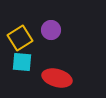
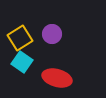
purple circle: moved 1 px right, 4 px down
cyan square: rotated 30 degrees clockwise
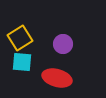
purple circle: moved 11 px right, 10 px down
cyan square: rotated 30 degrees counterclockwise
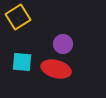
yellow square: moved 2 px left, 21 px up
red ellipse: moved 1 px left, 9 px up
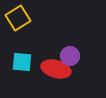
yellow square: moved 1 px down
purple circle: moved 7 px right, 12 px down
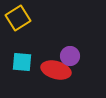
red ellipse: moved 1 px down
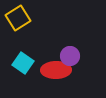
cyan square: moved 1 px right, 1 px down; rotated 30 degrees clockwise
red ellipse: rotated 16 degrees counterclockwise
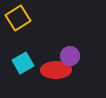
cyan square: rotated 25 degrees clockwise
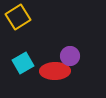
yellow square: moved 1 px up
red ellipse: moved 1 px left, 1 px down
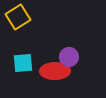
purple circle: moved 1 px left, 1 px down
cyan square: rotated 25 degrees clockwise
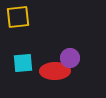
yellow square: rotated 25 degrees clockwise
purple circle: moved 1 px right, 1 px down
